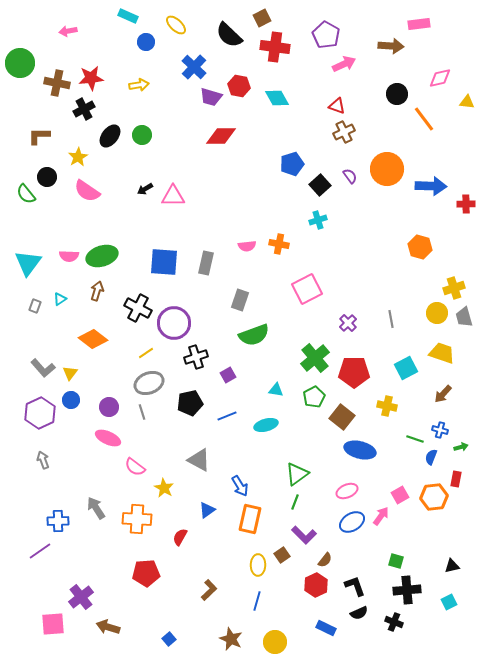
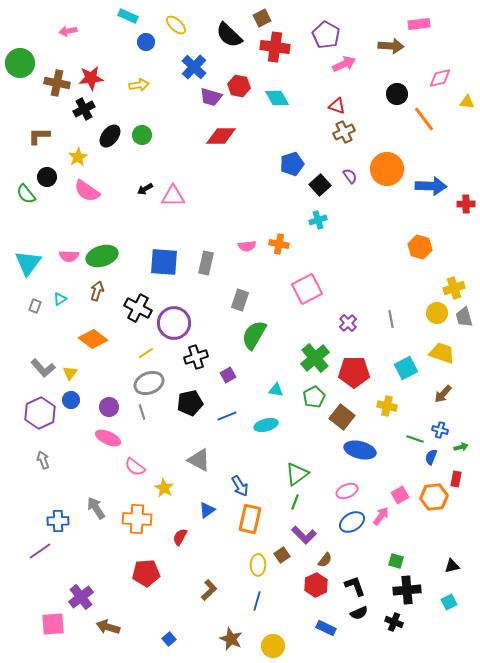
green semicircle at (254, 335): rotated 140 degrees clockwise
yellow circle at (275, 642): moved 2 px left, 4 px down
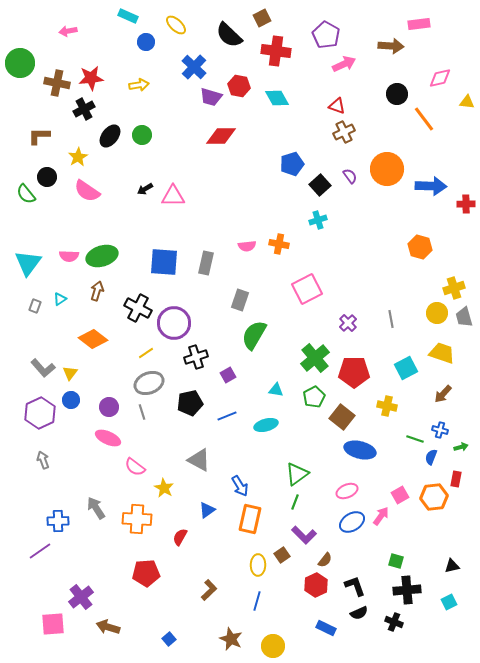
red cross at (275, 47): moved 1 px right, 4 px down
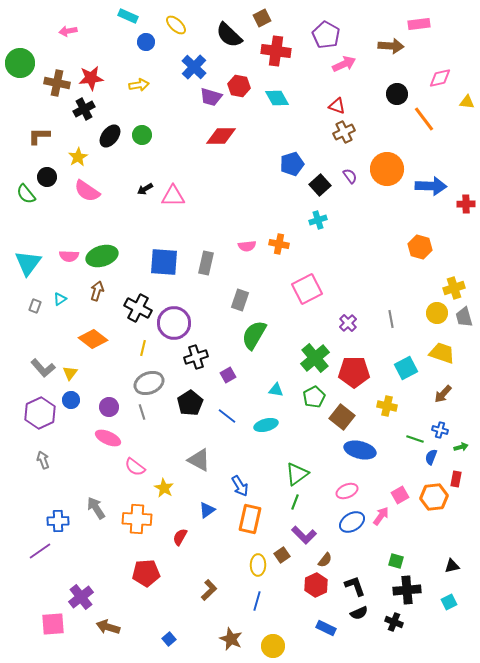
yellow line at (146, 353): moved 3 px left, 5 px up; rotated 42 degrees counterclockwise
black pentagon at (190, 403): rotated 20 degrees counterclockwise
blue line at (227, 416): rotated 60 degrees clockwise
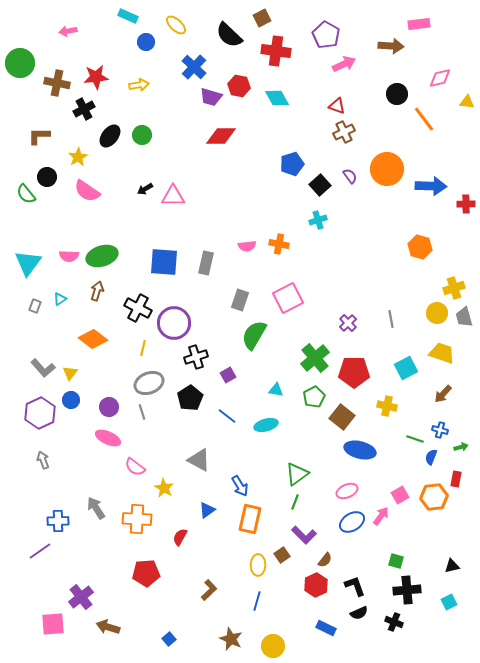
red star at (91, 78): moved 5 px right, 1 px up
pink square at (307, 289): moved 19 px left, 9 px down
black pentagon at (190, 403): moved 5 px up
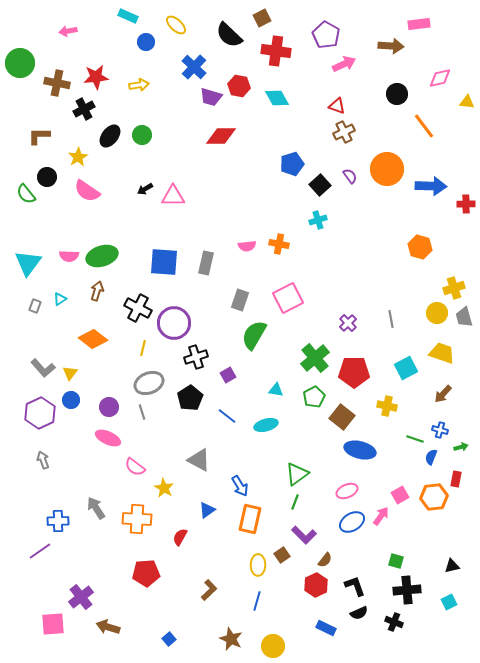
orange line at (424, 119): moved 7 px down
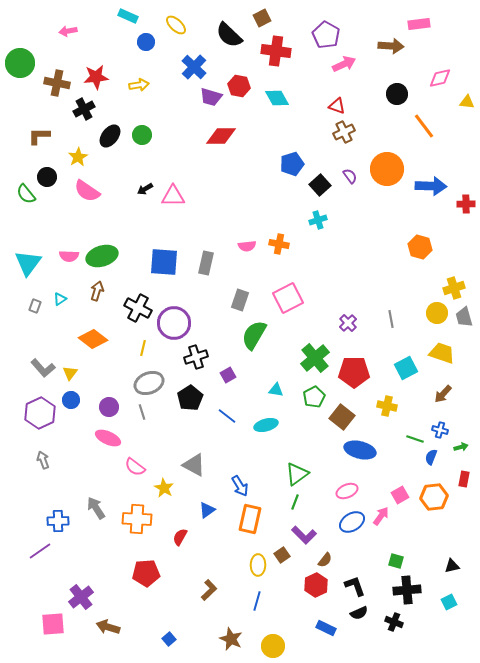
gray triangle at (199, 460): moved 5 px left, 5 px down
red rectangle at (456, 479): moved 8 px right
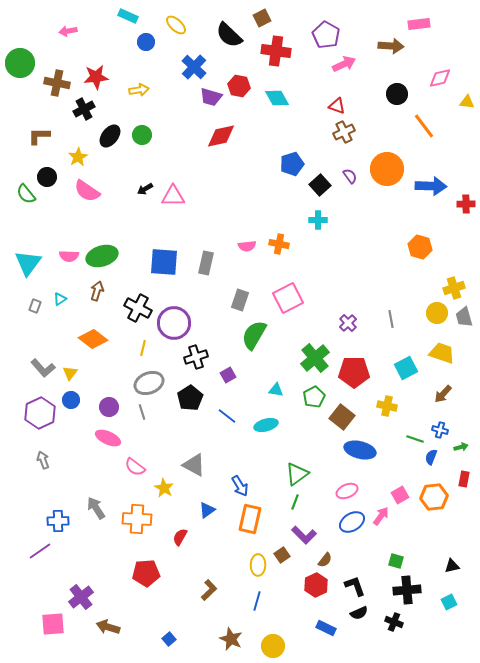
yellow arrow at (139, 85): moved 5 px down
red diamond at (221, 136): rotated 12 degrees counterclockwise
cyan cross at (318, 220): rotated 18 degrees clockwise
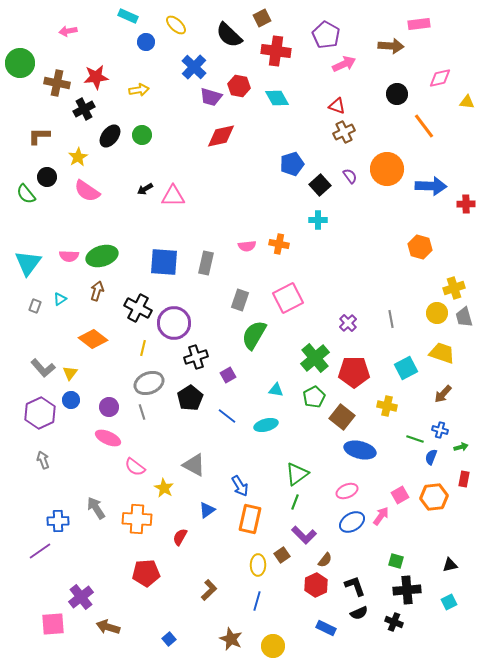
black triangle at (452, 566): moved 2 px left, 1 px up
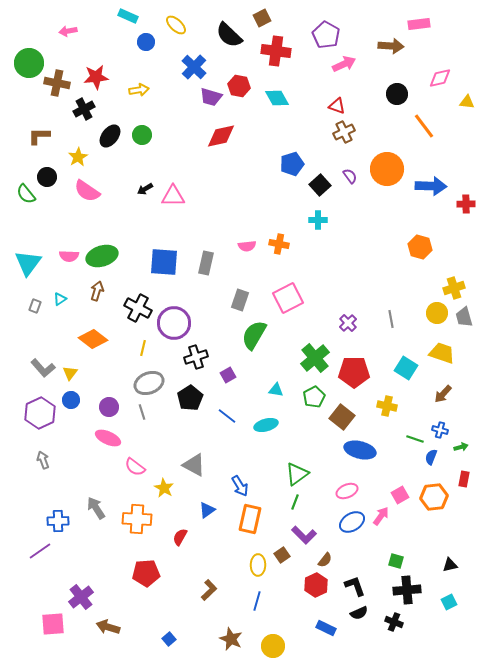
green circle at (20, 63): moved 9 px right
cyan square at (406, 368): rotated 30 degrees counterclockwise
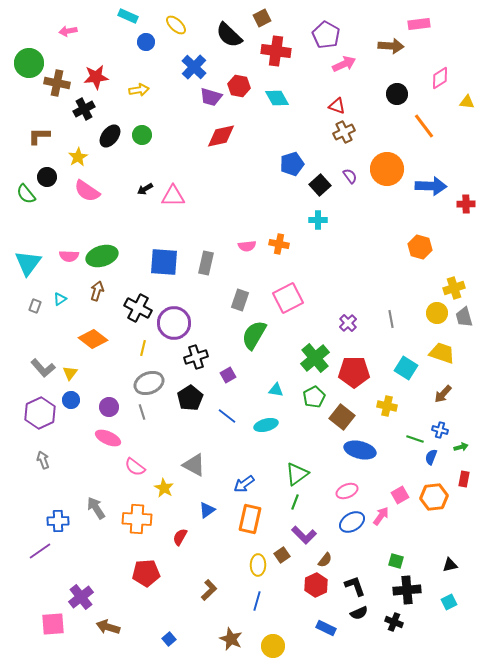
pink diamond at (440, 78): rotated 20 degrees counterclockwise
blue arrow at (240, 486): moved 4 px right, 2 px up; rotated 85 degrees clockwise
